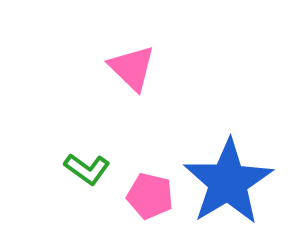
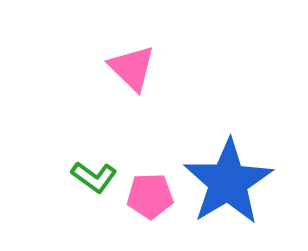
green L-shape: moved 7 px right, 8 px down
pink pentagon: rotated 15 degrees counterclockwise
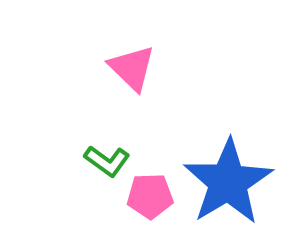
green L-shape: moved 13 px right, 16 px up
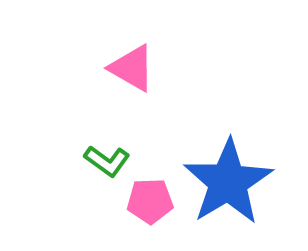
pink triangle: rotated 14 degrees counterclockwise
pink pentagon: moved 5 px down
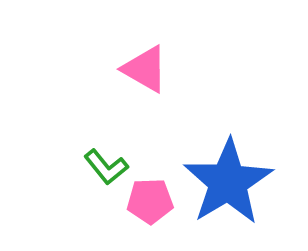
pink triangle: moved 13 px right, 1 px down
green L-shape: moved 1 px left, 6 px down; rotated 15 degrees clockwise
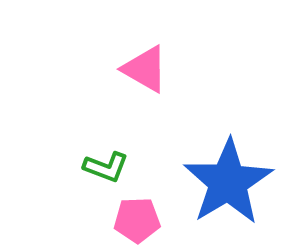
green L-shape: rotated 30 degrees counterclockwise
pink pentagon: moved 13 px left, 19 px down
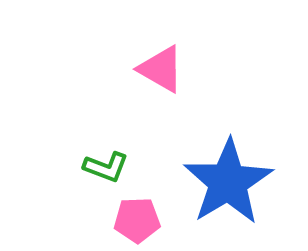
pink triangle: moved 16 px right
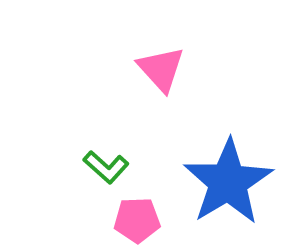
pink triangle: rotated 18 degrees clockwise
green L-shape: rotated 21 degrees clockwise
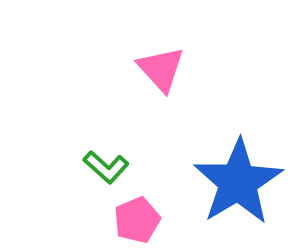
blue star: moved 10 px right
pink pentagon: rotated 21 degrees counterclockwise
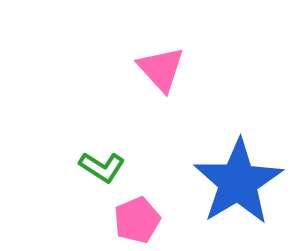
green L-shape: moved 4 px left; rotated 9 degrees counterclockwise
